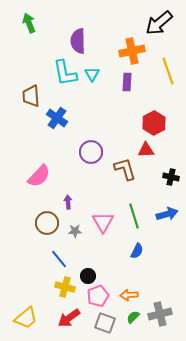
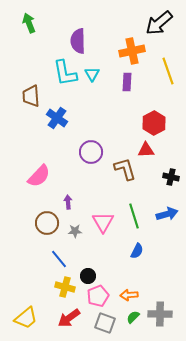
gray cross: rotated 15 degrees clockwise
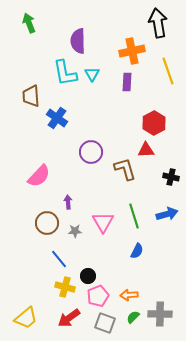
black arrow: moved 1 px left; rotated 120 degrees clockwise
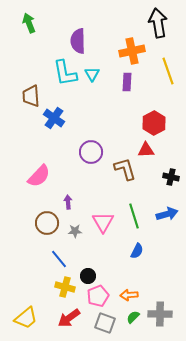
blue cross: moved 3 px left
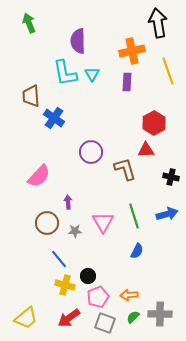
yellow cross: moved 2 px up
pink pentagon: moved 1 px down
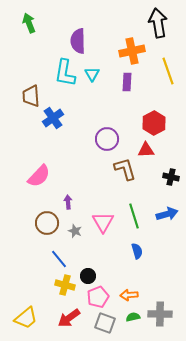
cyan L-shape: rotated 20 degrees clockwise
blue cross: moved 1 px left; rotated 20 degrees clockwise
purple circle: moved 16 px right, 13 px up
gray star: rotated 24 degrees clockwise
blue semicircle: rotated 42 degrees counterclockwise
green semicircle: rotated 32 degrees clockwise
